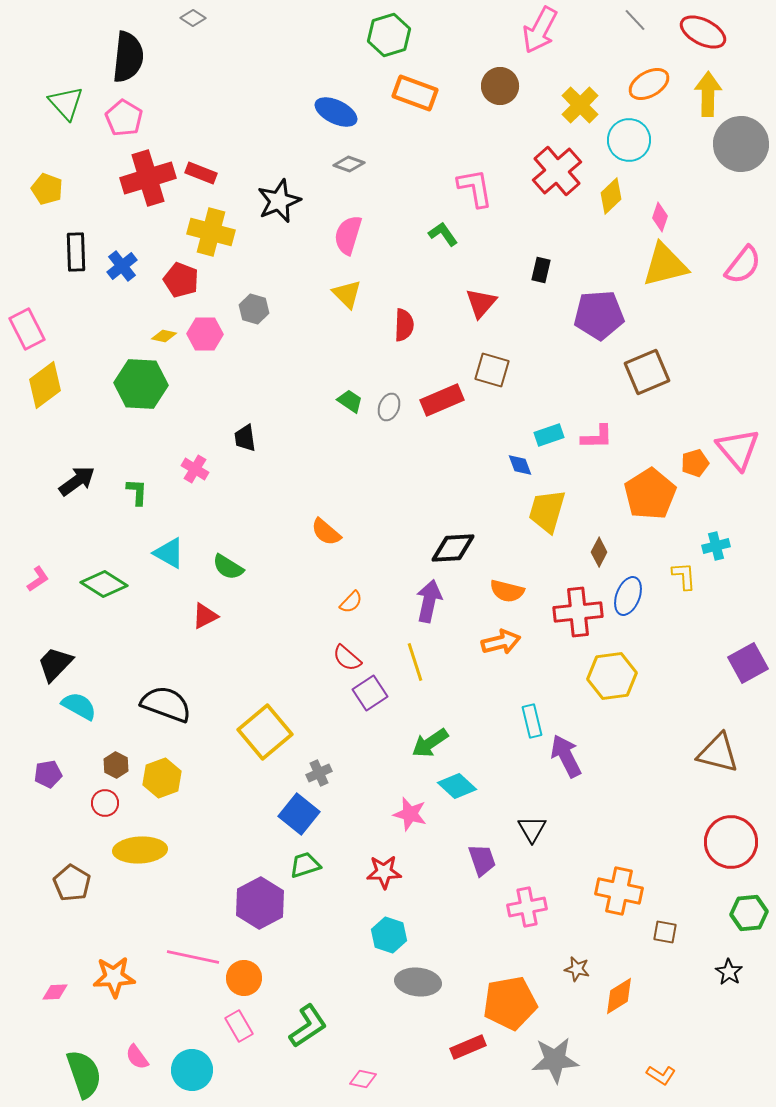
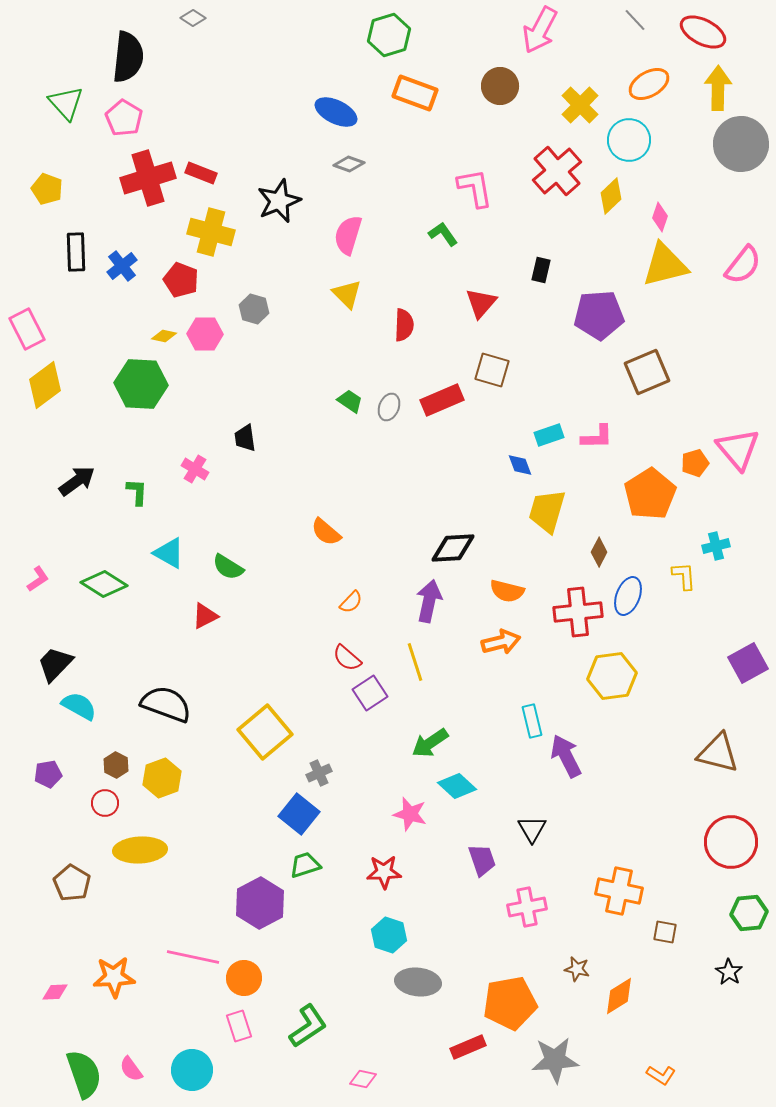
yellow arrow at (708, 94): moved 10 px right, 6 px up
pink rectangle at (239, 1026): rotated 12 degrees clockwise
pink semicircle at (137, 1057): moved 6 px left, 12 px down
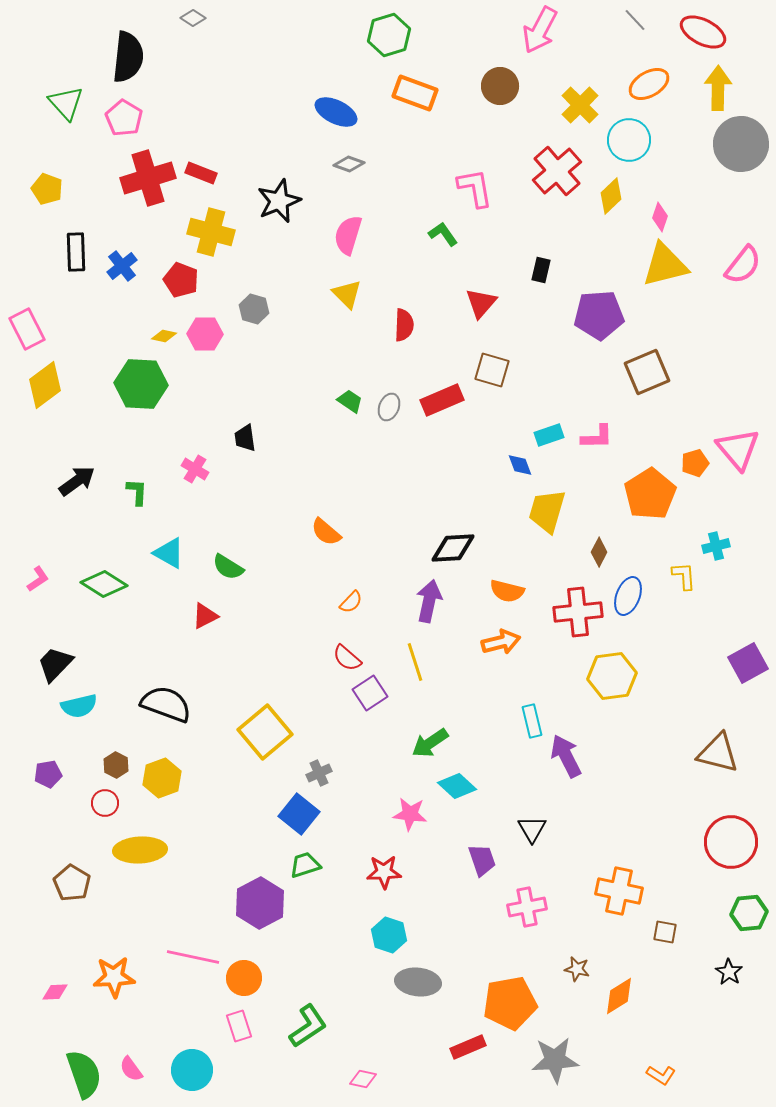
cyan semicircle at (79, 706): rotated 138 degrees clockwise
pink star at (410, 814): rotated 8 degrees counterclockwise
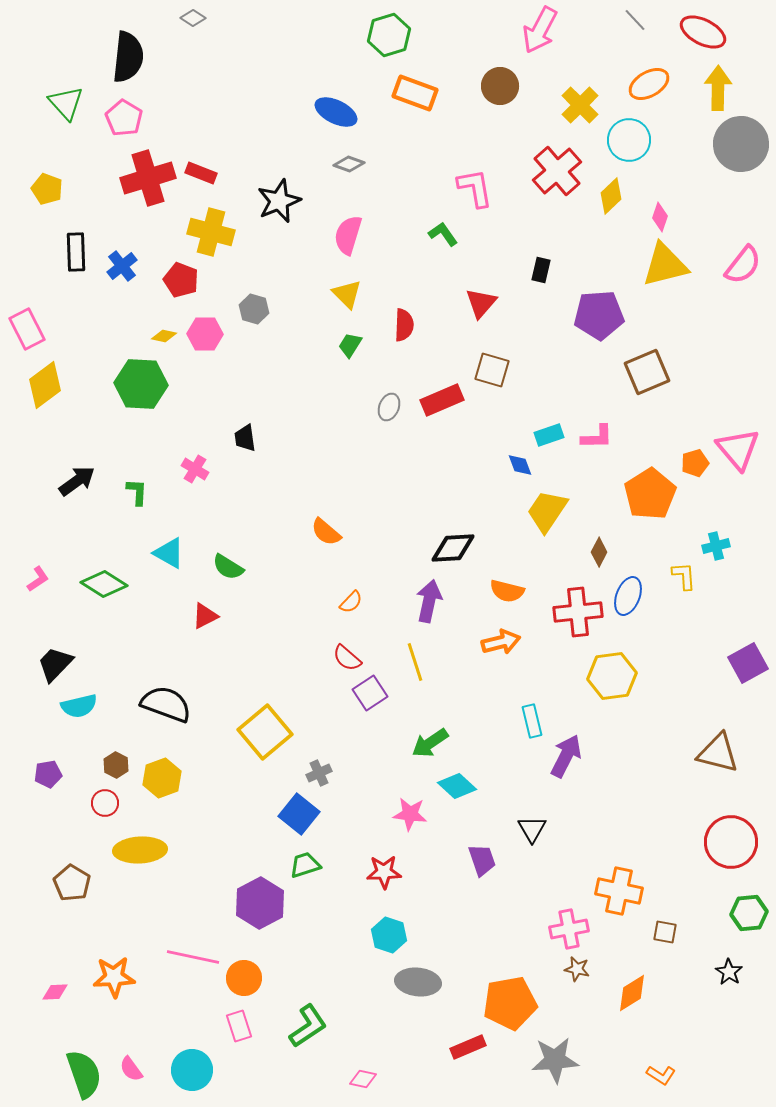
green trapezoid at (350, 401): moved 56 px up; rotated 92 degrees counterclockwise
yellow trapezoid at (547, 511): rotated 18 degrees clockwise
purple arrow at (566, 756): rotated 54 degrees clockwise
pink cross at (527, 907): moved 42 px right, 22 px down
orange diamond at (619, 996): moved 13 px right, 3 px up
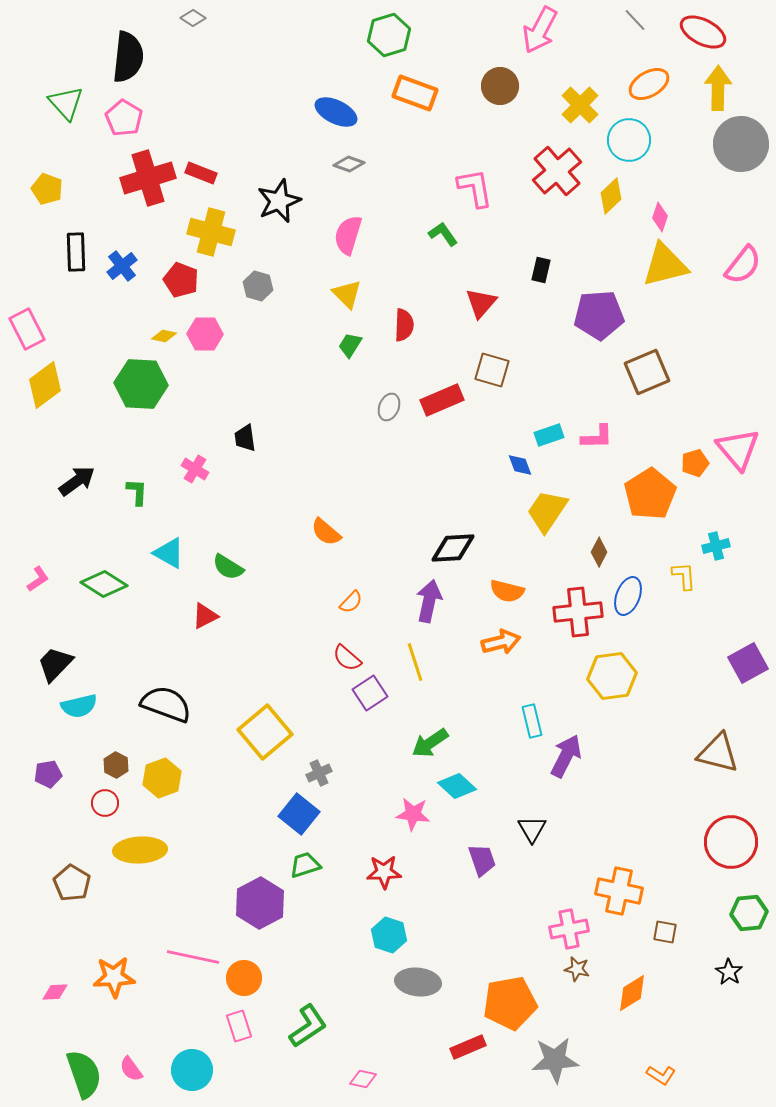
gray hexagon at (254, 309): moved 4 px right, 23 px up
pink star at (410, 814): moved 3 px right
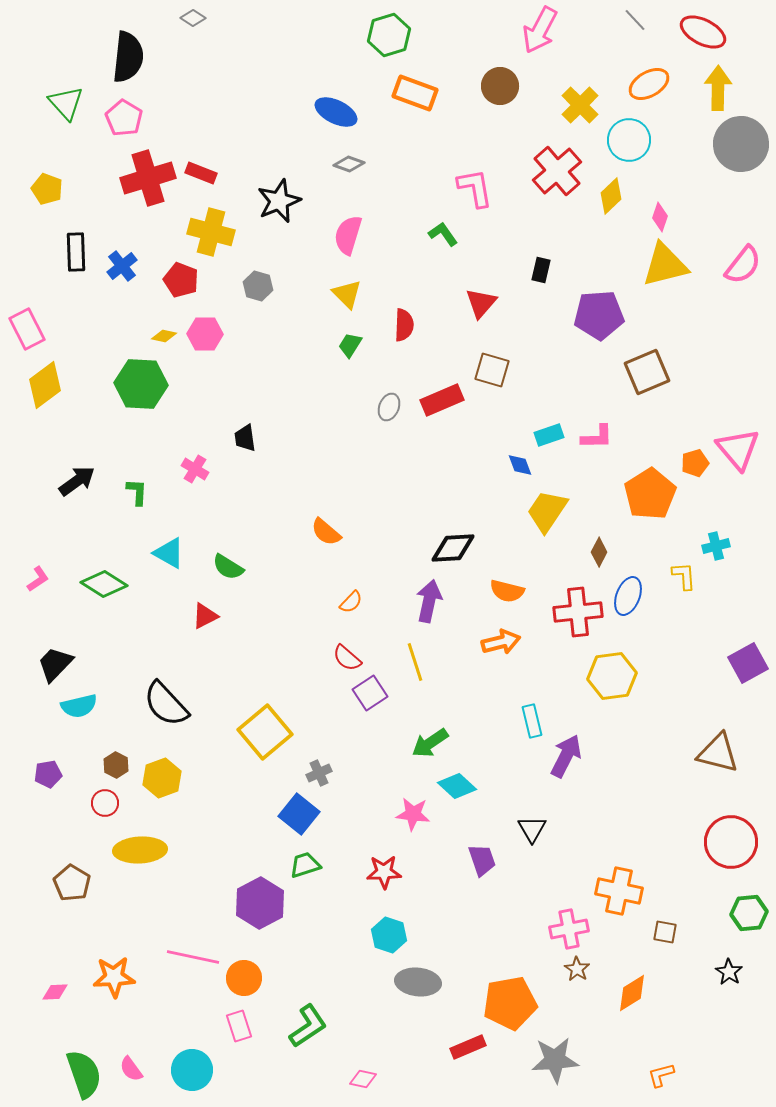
black semicircle at (166, 704): rotated 153 degrees counterclockwise
brown star at (577, 969): rotated 20 degrees clockwise
orange L-shape at (661, 1075): rotated 132 degrees clockwise
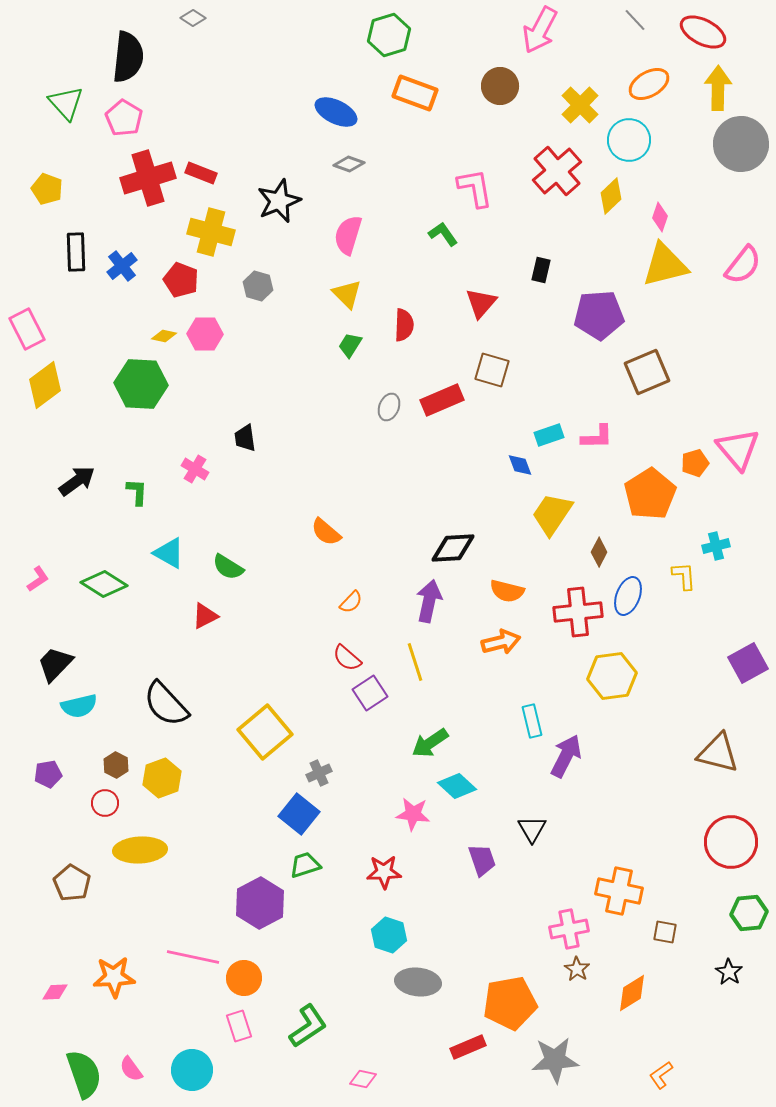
yellow trapezoid at (547, 511): moved 5 px right, 3 px down
orange L-shape at (661, 1075): rotated 20 degrees counterclockwise
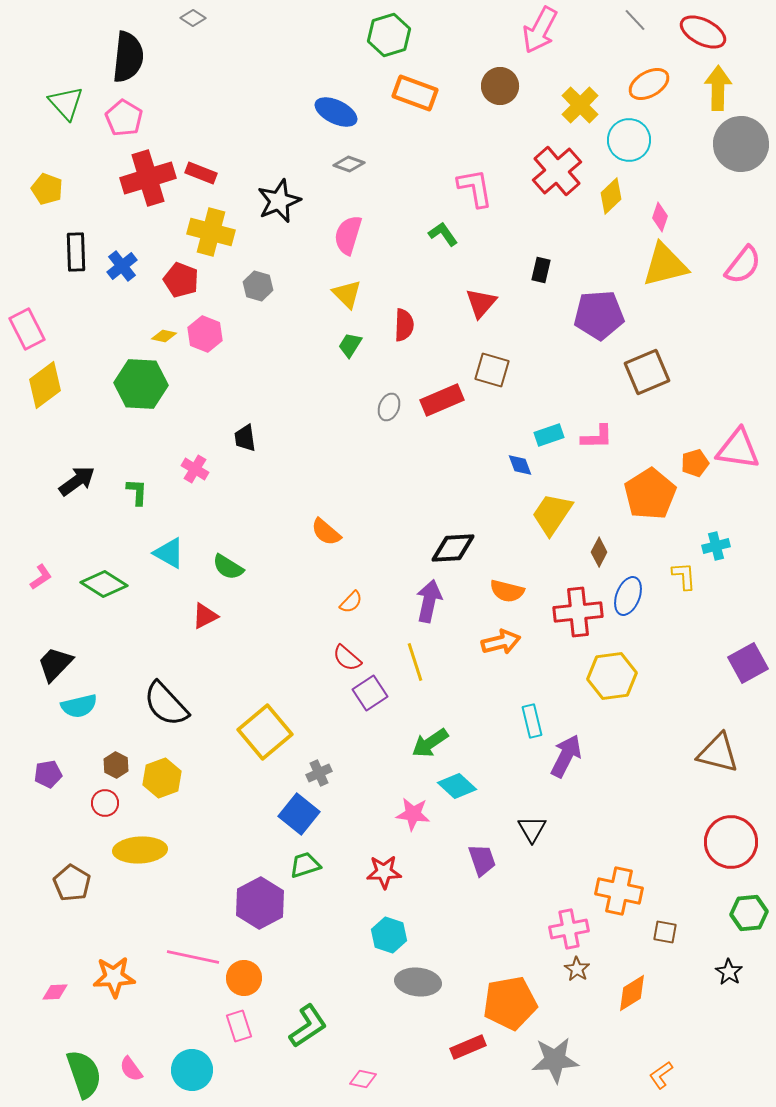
pink hexagon at (205, 334): rotated 20 degrees clockwise
pink triangle at (738, 449): rotated 42 degrees counterclockwise
pink L-shape at (38, 579): moved 3 px right, 2 px up
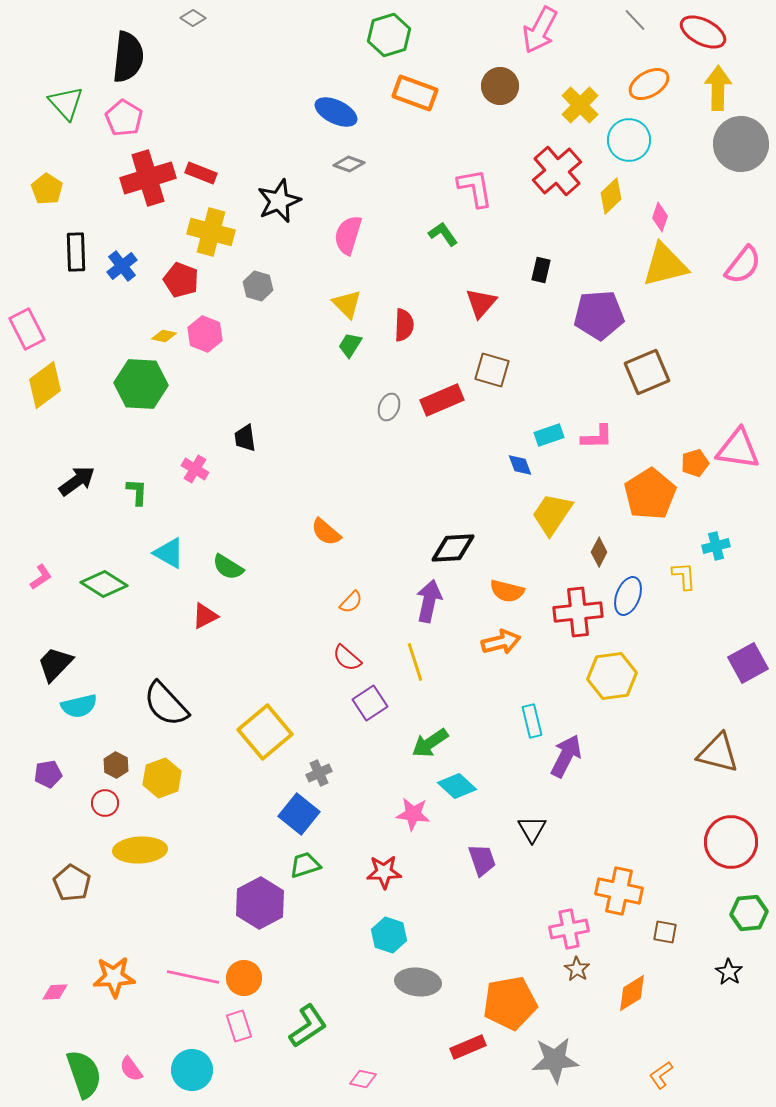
yellow pentagon at (47, 189): rotated 12 degrees clockwise
yellow triangle at (347, 294): moved 10 px down
purple square at (370, 693): moved 10 px down
pink line at (193, 957): moved 20 px down
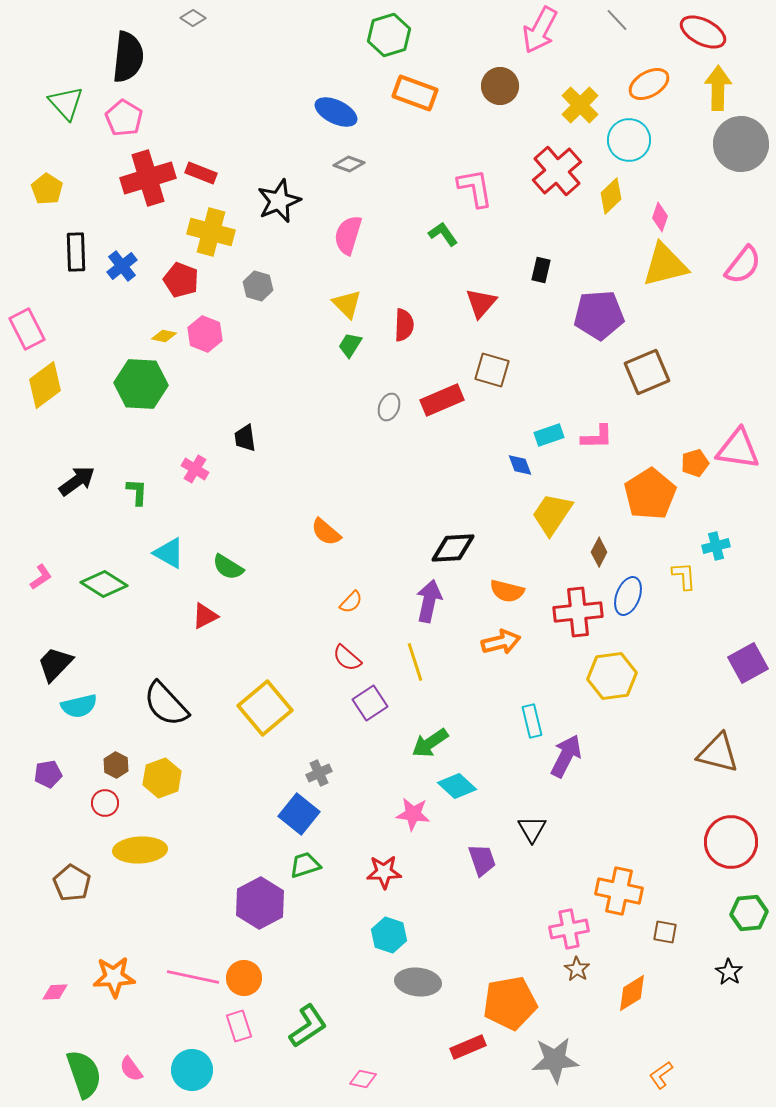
gray line at (635, 20): moved 18 px left
yellow square at (265, 732): moved 24 px up
